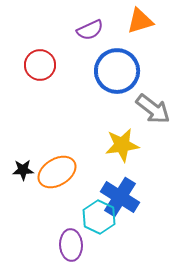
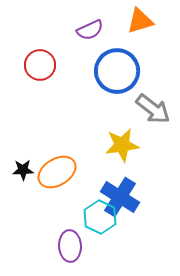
cyan hexagon: moved 1 px right
purple ellipse: moved 1 px left, 1 px down
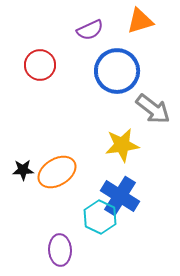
blue cross: moved 1 px up
purple ellipse: moved 10 px left, 4 px down
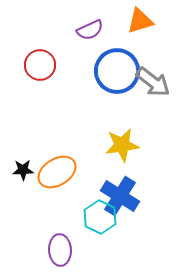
gray arrow: moved 27 px up
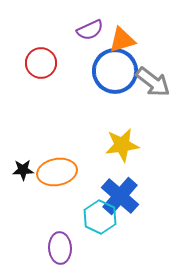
orange triangle: moved 18 px left, 19 px down
red circle: moved 1 px right, 2 px up
blue circle: moved 2 px left
orange ellipse: rotated 21 degrees clockwise
blue cross: rotated 9 degrees clockwise
purple ellipse: moved 2 px up
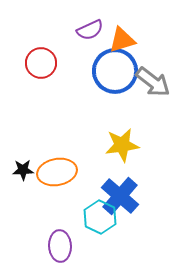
purple ellipse: moved 2 px up
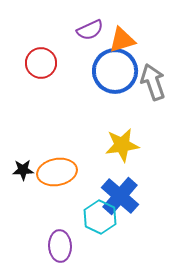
gray arrow: rotated 147 degrees counterclockwise
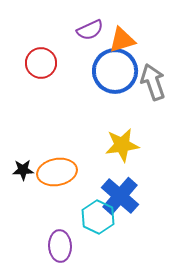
cyan hexagon: moved 2 px left
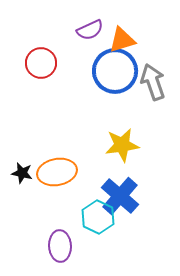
black star: moved 1 px left, 3 px down; rotated 15 degrees clockwise
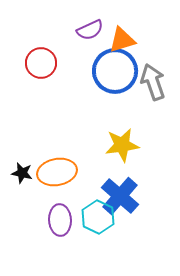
purple ellipse: moved 26 px up
